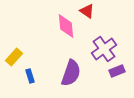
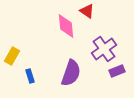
yellow rectangle: moved 2 px left, 1 px up; rotated 12 degrees counterclockwise
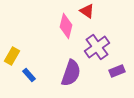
pink diamond: rotated 20 degrees clockwise
purple cross: moved 7 px left, 2 px up
blue rectangle: moved 1 px left, 1 px up; rotated 24 degrees counterclockwise
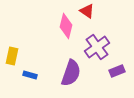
yellow rectangle: rotated 18 degrees counterclockwise
blue rectangle: moved 1 px right; rotated 32 degrees counterclockwise
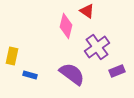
purple semicircle: moved 1 px right, 1 px down; rotated 72 degrees counterclockwise
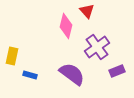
red triangle: rotated 14 degrees clockwise
